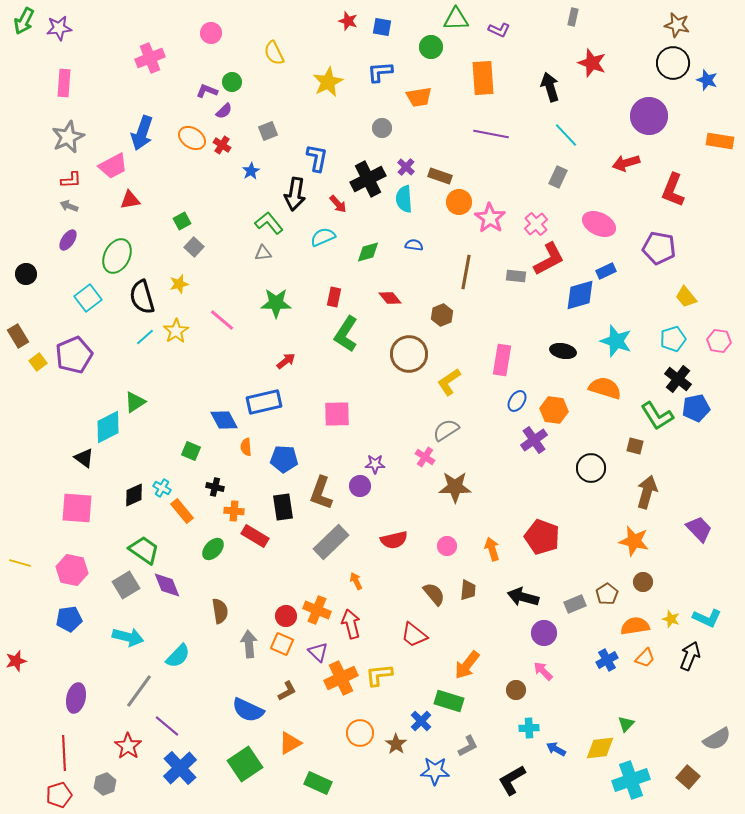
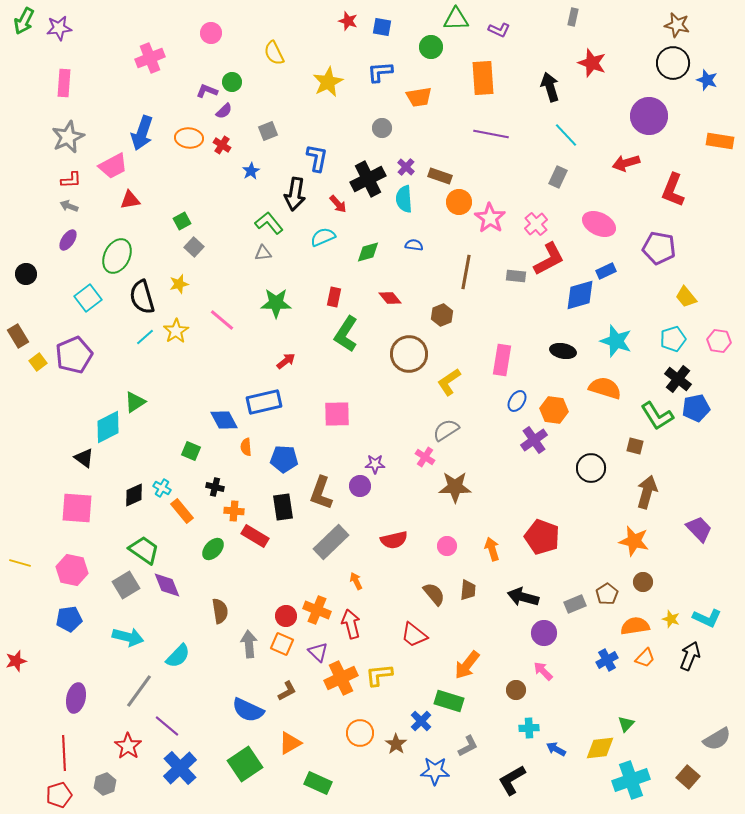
orange ellipse at (192, 138): moved 3 px left; rotated 28 degrees counterclockwise
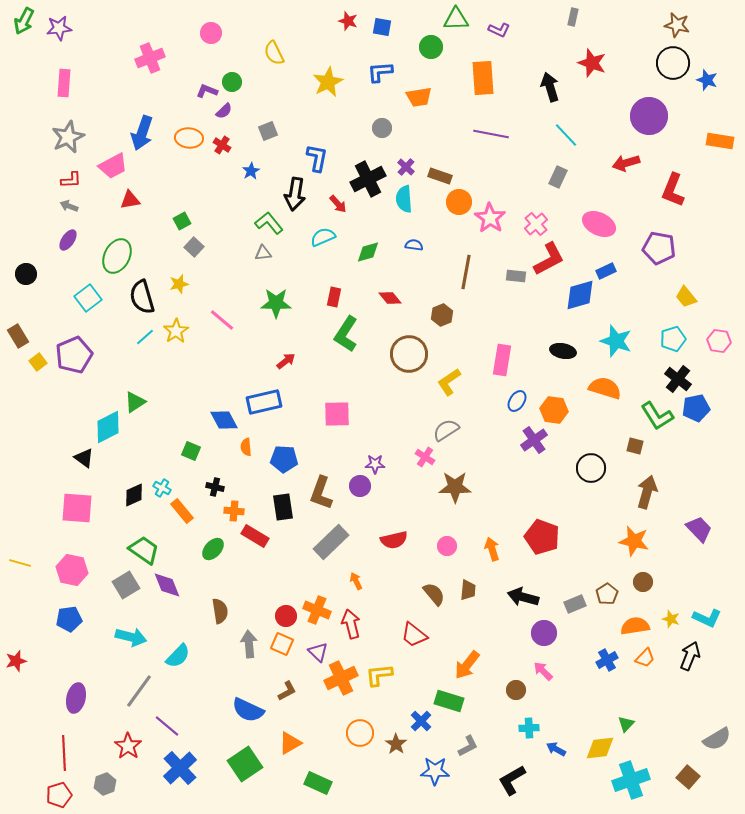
cyan arrow at (128, 637): moved 3 px right
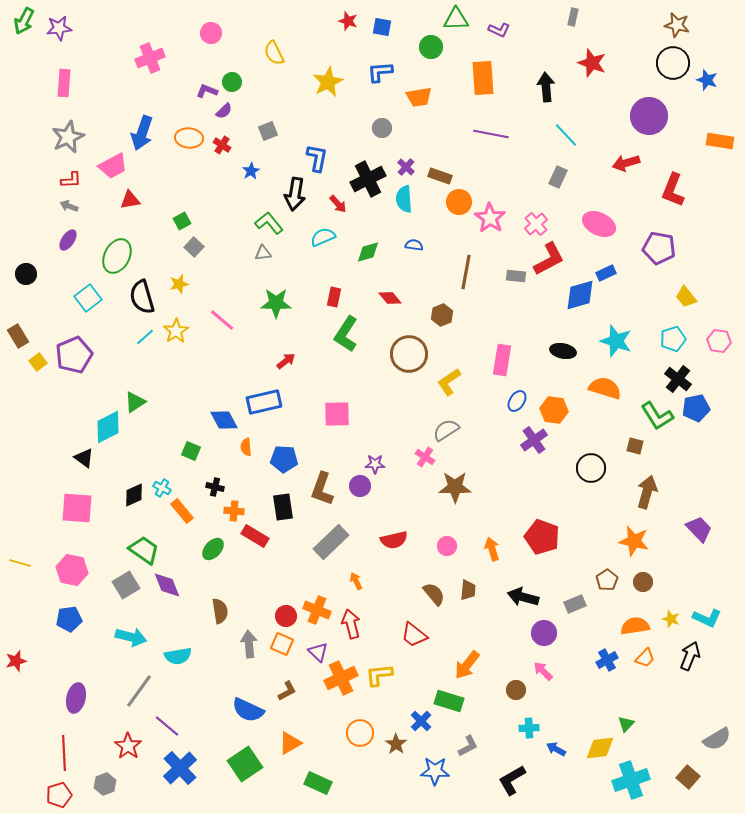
black arrow at (550, 87): moved 4 px left; rotated 12 degrees clockwise
blue rectangle at (606, 271): moved 2 px down
brown L-shape at (321, 493): moved 1 px right, 4 px up
brown pentagon at (607, 594): moved 14 px up
cyan semicircle at (178, 656): rotated 36 degrees clockwise
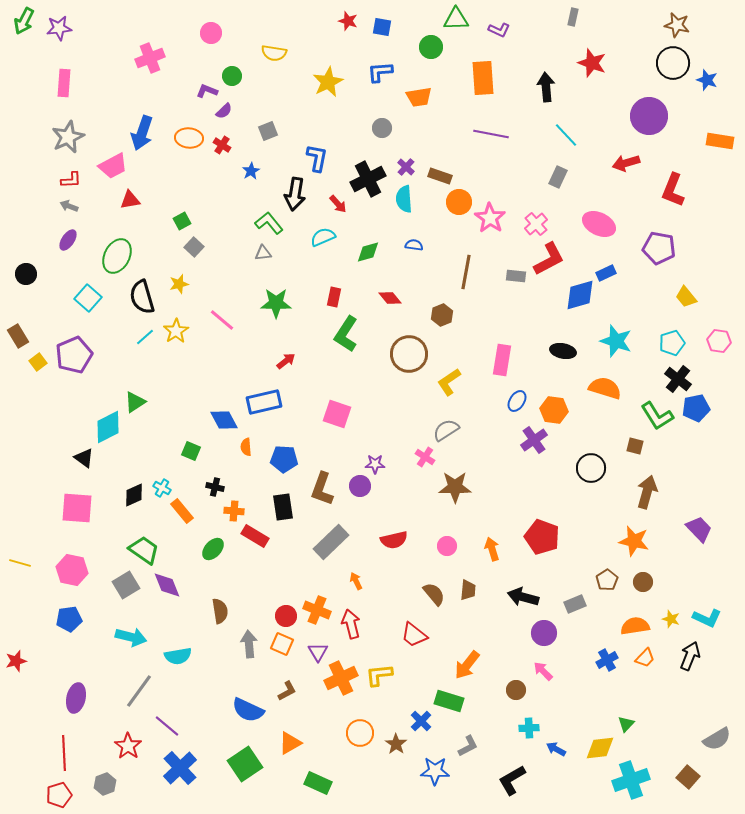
yellow semicircle at (274, 53): rotated 55 degrees counterclockwise
green circle at (232, 82): moved 6 px up
cyan square at (88, 298): rotated 12 degrees counterclockwise
cyan pentagon at (673, 339): moved 1 px left, 4 px down
pink square at (337, 414): rotated 20 degrees clockwise
purple triangle at (318, 652): rotated 15 degrees clockwise
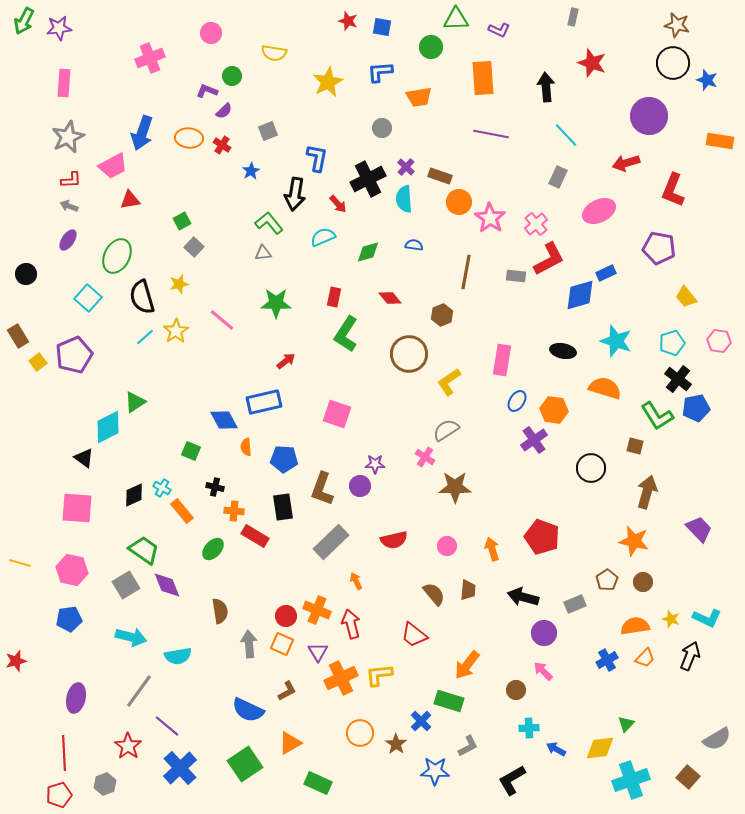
pink ellipse at (599, 224): moved 13 px up; rotated 52 degrees counterclockwise
